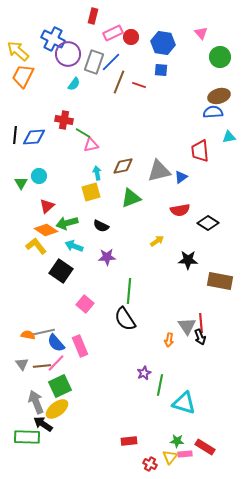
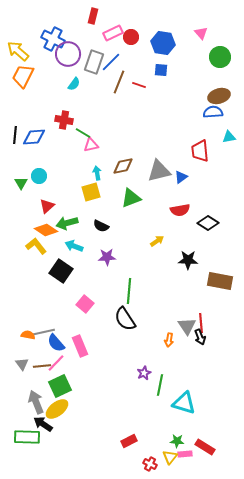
red rectangle at (129, 441): rotated 21 degrees counterclockwise
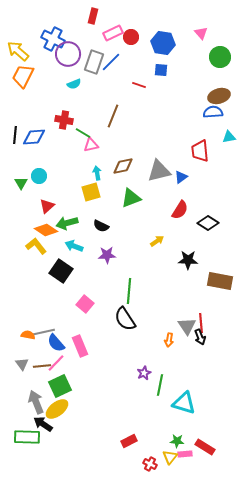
brown line at (119, 82): moved 6 px left, 34 px down
cyan semicircle at (74, 84): rotated 32 degrees clockwise
red semicircle at (180, 210): rotated 48 degrees counterclockwise
purple star at (107, 257): moved 2 px up
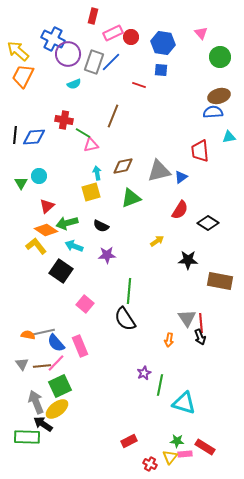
gray triangle at (187, 326): moved 8 px up
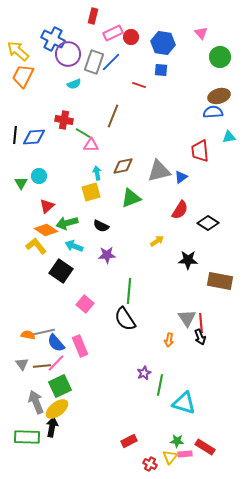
pink triangle at (91, 145): rotated 14 degrees clockwise
black arrow at (43, 424): moved 9 px right, 3 px down; rotated 66 degrees clockwise
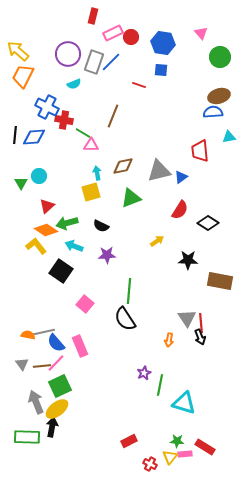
blue cross at (53, 39): moved 6 px left, 68 px down
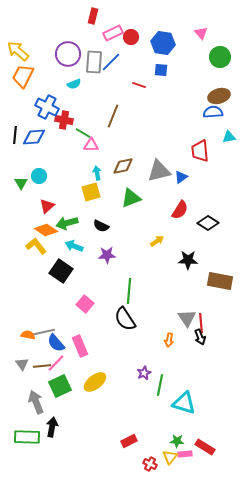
gray rectangle at (94, 62): rotated 15 degrees counterclockwise
yellow ellipse at (57, 409): moved 38 px right, 27 px up
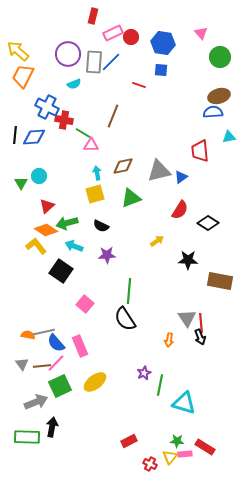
yellow square at (91, 192): moved 4 px right, 2 px down
gray arrow at (36, 402): rotated 90 degrees clockwise
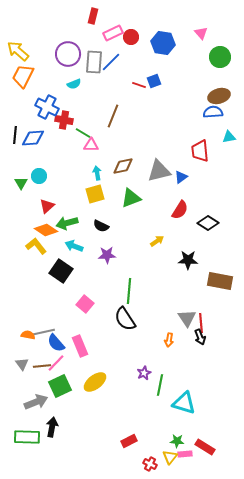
blue square at (161, 70): moved 7 px left, 11 px down; rotated 24 degrees counterclockwise
blue diamond at (34, 137): moved 1 px left, 1 px down
